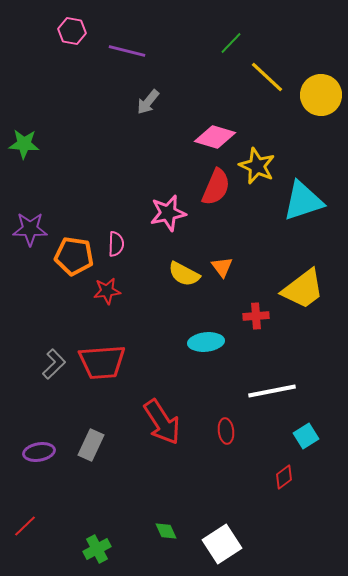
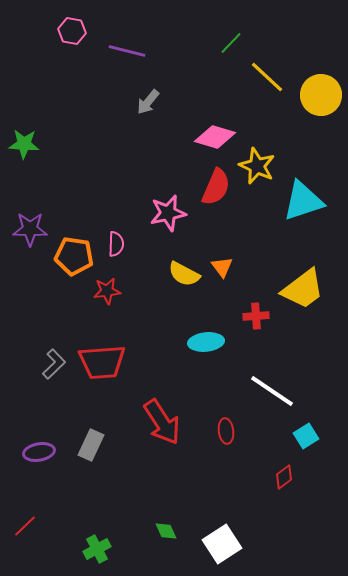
white line: rotated 45 degrees clockwise
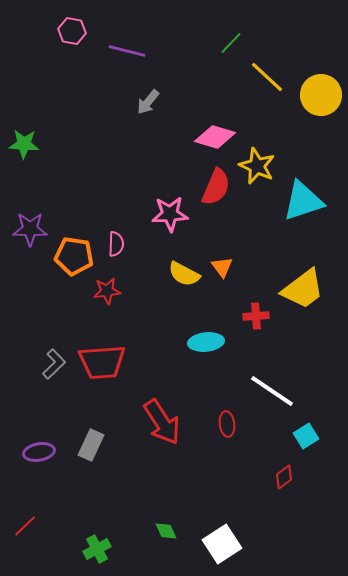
pink star: moved 2 px right, 1 px down; rotated 9 degrees clockwise
red ellipse: moved 1 px right, 7 px up
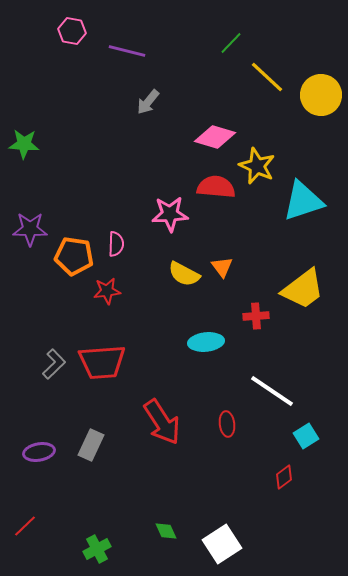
red semicircle: rotated 108 degrees counterclockwise
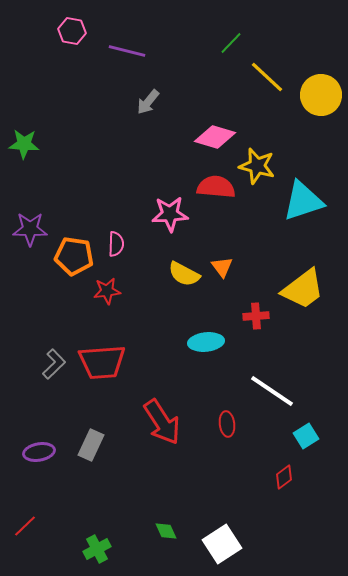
yellow star: rotated 9 degrees counterclockwise
